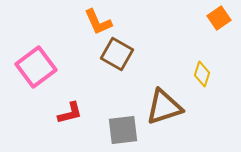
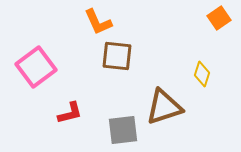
brown square: moved 2 px down; rotated 24 degrees counterclockwise
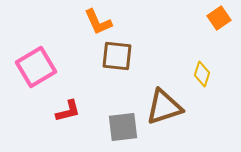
pink square: rotated 6 degrees clockwise
red L-shape: moved 2 px left, 2 px up
gray square: moved 3 px up
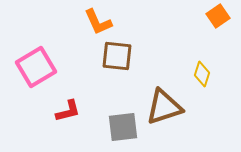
orange square: moved 1 px left, 2 px up
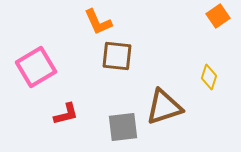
yellow diamond: moved 7 px right, 3 px down
red L-shape: moved 2 px left, 3 px down
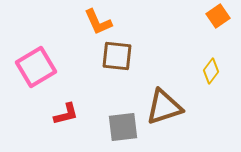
yellow diamond: moved 2 px right, 6 px up; rotated 20 degrees clockwise
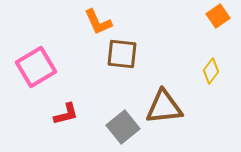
brown square: moved 5 px right, 2 px up
brown triangle: rotated 12 degrees clockwise
gray square: rotated 32 degrees counterclockwise
